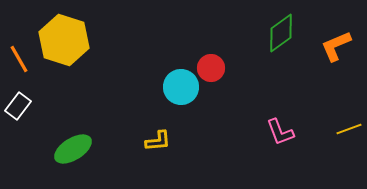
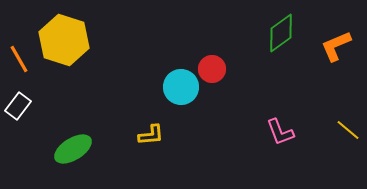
red circle: moved 1 px right, 1 px down
yellow line: moved 1 px left, 1 px down; rotated 60 degrees clockwise
yellow L-shape: moved 7 px left, 6 px up
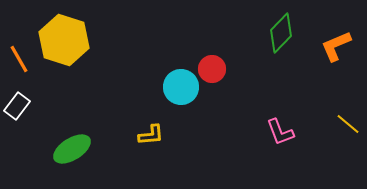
green diamond: rotated 9 degrees counterclockwise
white rectangle: moved 1 px left
yellow line: moved 6 px up
green ellipse: moved 1 px left
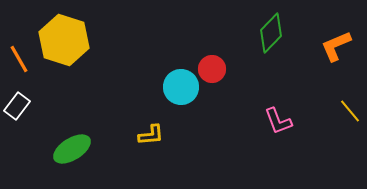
green diamond: moved 10 px left
yellow line: moved 2 px right, 13 px up; rotated 10 degrees clockwise
pink L-shape: moved 2 px left, 11 px up
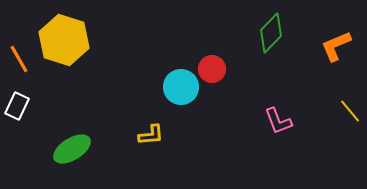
white rectangle: rotated 12 degrees counterclockwise
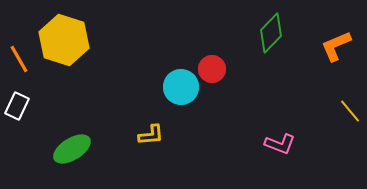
pink L-shape: moved 2 px right, 23 px down; rotated 48 degrees counterclockwise
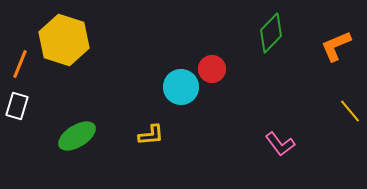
orange line: moved 1 px right, 5 px down; rotated 52 degrees clockwise
white rectangle: rotated 8 degrees counterclockwise
pink L-shape: rotated 32 degrees clockwise
green ellipse: moved 5 px right, 13 px up
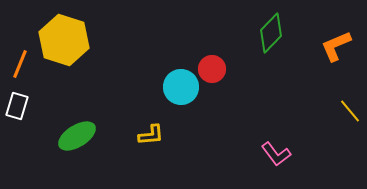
pink L-shape: moved 4 px left, 10 px down
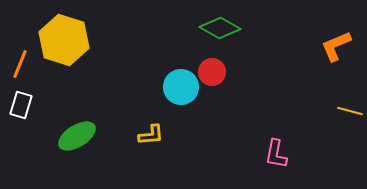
green diamond: moved 51 px left, 5 px up; rotated 75 degrees clockwise
red circle: moved 3 px down
white rectangle: moved 4 px right, 1 px up
yellow line: rotated 35 degrees counterclockwise
pink L-shape: rotated 48 degrees clockwise
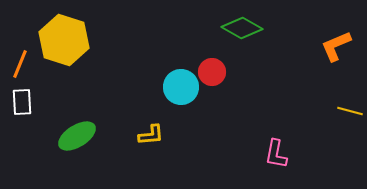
green diamond: moved 22 px right
white rectangle: moved 1 px right, 3 px up; rotated 20 degrees counterclockwise
